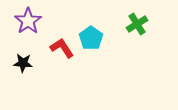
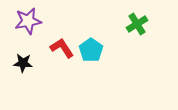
purple star: rotated 24 degrees clockwise
cyan pentagon: moved 12 px down
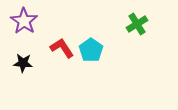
purple star: moved 4 px left; rotated 28 degrees counterclockwise
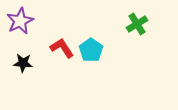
purple star: moved 4 px left; rotated 12 degrees clockwise
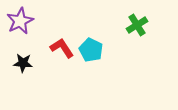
green cross: moved 1 px down
cyan pentagon: rotated 10 degrees counterclockwise
